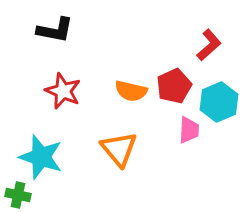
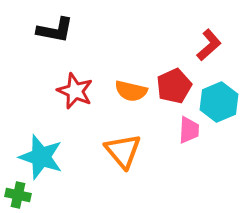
red star: moved 12 px right
orange triangle: moved 4 px right, 2 px down
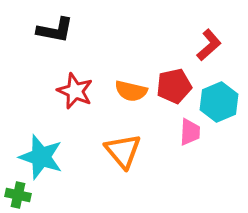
red pentagon: rotated 12 degrees clockwise
pink trapezoid: moved 1 px right, 2 px down
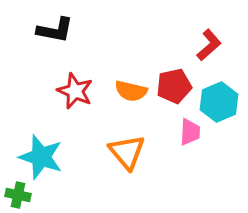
orange triangle: moved 4 px right, 1 px down
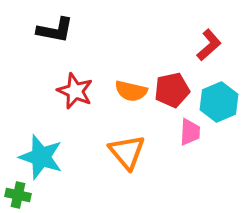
red pentagon: moved 2 px left, 4 px down
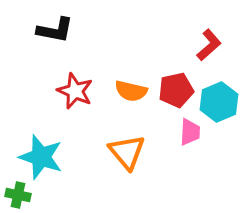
red pentagon: moved 4 px right
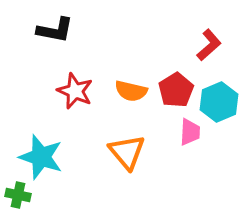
red pentagon: rotated 20 degrees counterclockwise
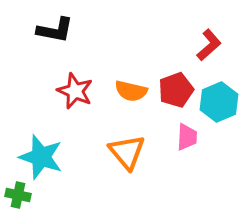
red pentagon: rotated 12 degrees clockwise
pink trapezoid: moved 3 px left, 5 px down
